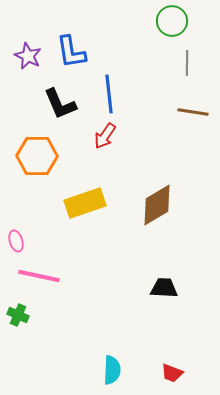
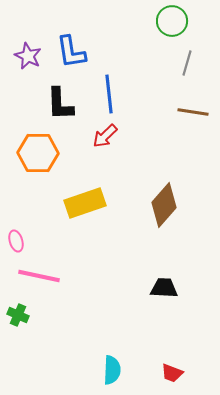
gray line: rotated 15 degrees clockwise
black L-shape: rotated 21 degrees clockwise
red arrow: rotated 12 degrees clockwise
orange hexagon: moved 1 px right, 3 px up
brown diamond: moved 7 px right; rotated 18 degrees counterclockwise
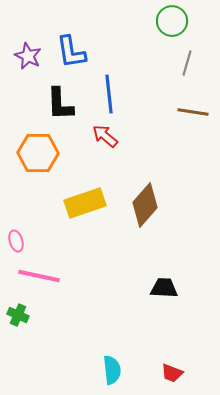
red arrow: rotated 84 degrees clockwise
brown diamond: moved 19 px left
cyan semicircle: rotated 8 degrees counterclockwise
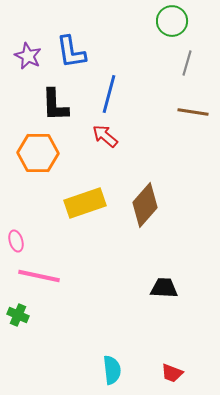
blue line: rotated 21 degrees clockwise
black L-shape: moved 5 px left, 1 px down
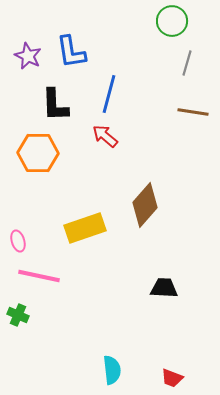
yellow rectangle: moved 25 px down
pink ellipse: moved 2 px right
red trapezoid: moved 5 px down
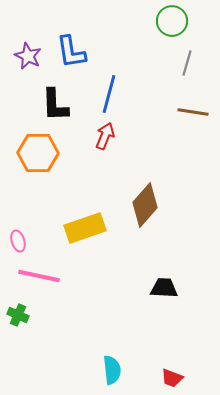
red arrow: rotated 72 degrees clockwise
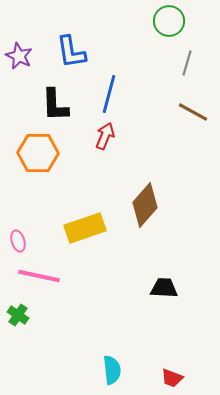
green circle: moved 3 px left
purple star: moved 9 px left
brown line: rotated 20 degrees clockwise
green cross: rotated 10 degrees clockwise
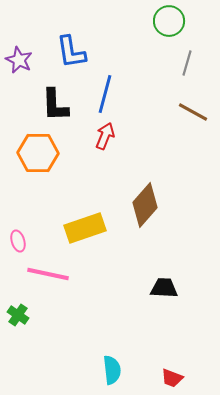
purple star: moved 4 px down
blue line: moved 4 px left
pink line: moved 9 px right, 2 px up
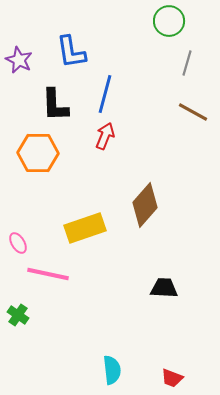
pink ellipse: moved 2 px down; rotated 15 degrees counterclockwise
